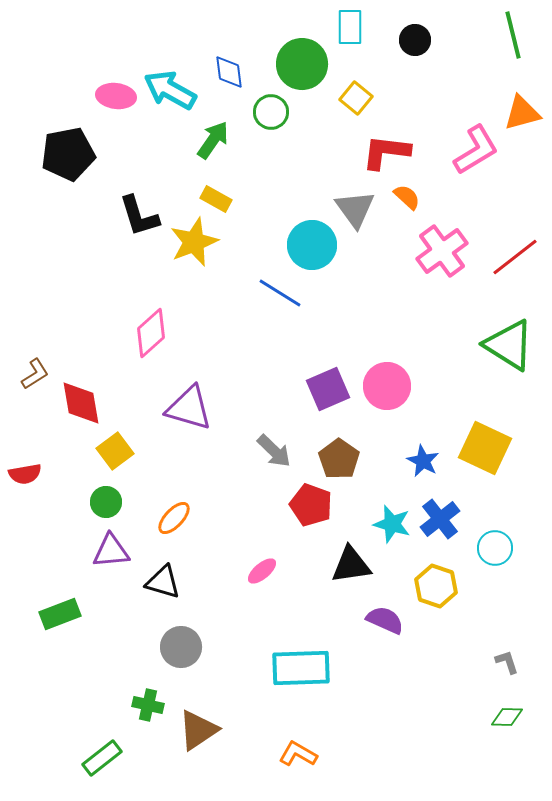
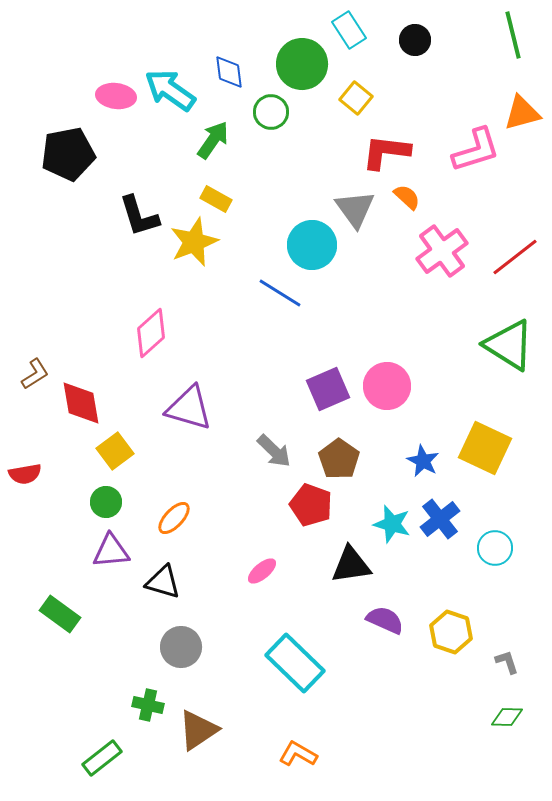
cyan rectangle at (350, 27): moved 1 px left, 3 px down; rotated 33 degrees counterclockwise
cyan arrow at (170, 90): rotated 6 degrees clockwise
pink L-shape at (476, 150): rotated 14 degrees clockwise
yellow hexagon at (436, 586): moved 15 px right, 46 px down
green rectangle at (60, 614): rotated 57 degrees clockwise
cyan rectangle at (301, 668): moved 6 px left, 5 px up; rotated 46 degrees clockwise
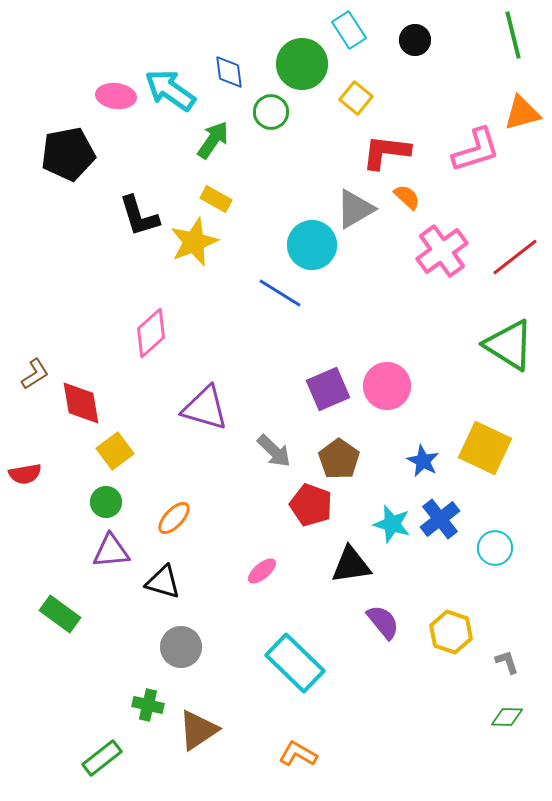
gray triangle at (355, 209): rotated 36 degrees clockwise
purple triangle at (189, 408): moved 16 px right
purple semicircle at (385, 620): moved 2 px left, 2 px down; rotated 27 degrees clockwise
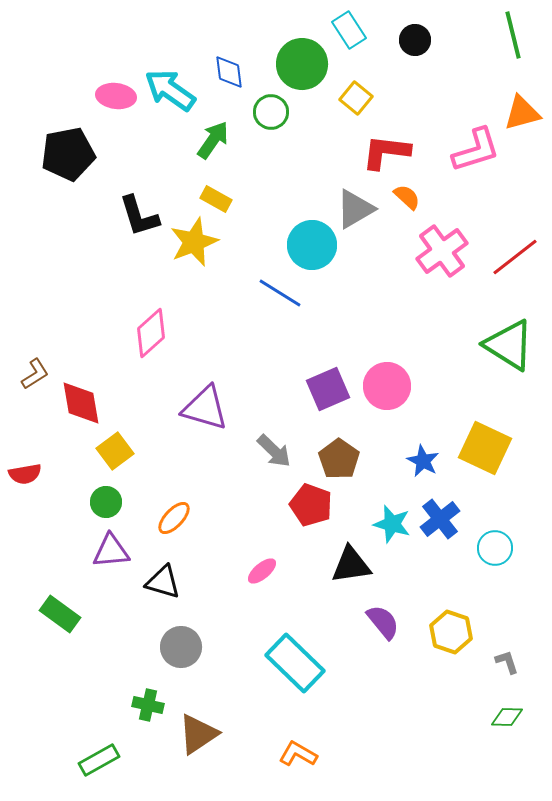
brown triangle at (198, 730): moved 4 px down
green rectangle at (102, 758): moved 3 px left, 2 px down; rotated 9 degrees clockwise
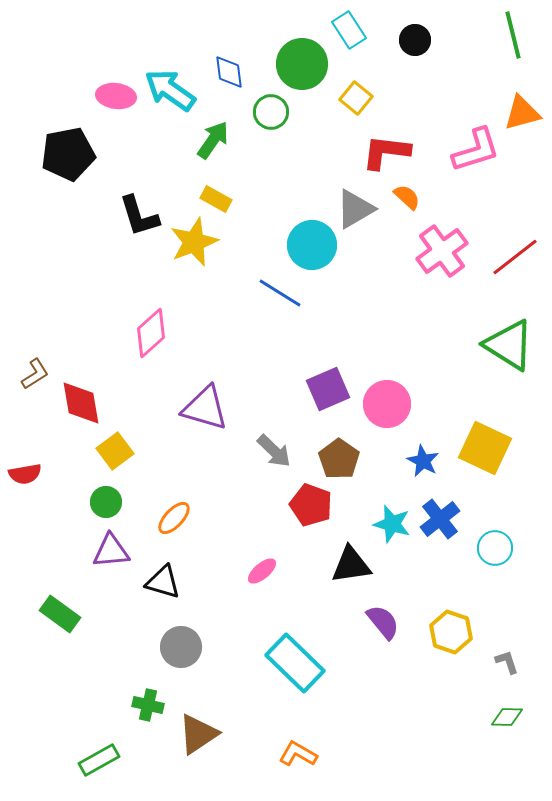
pink circle at (387, 386): moved 18 px down
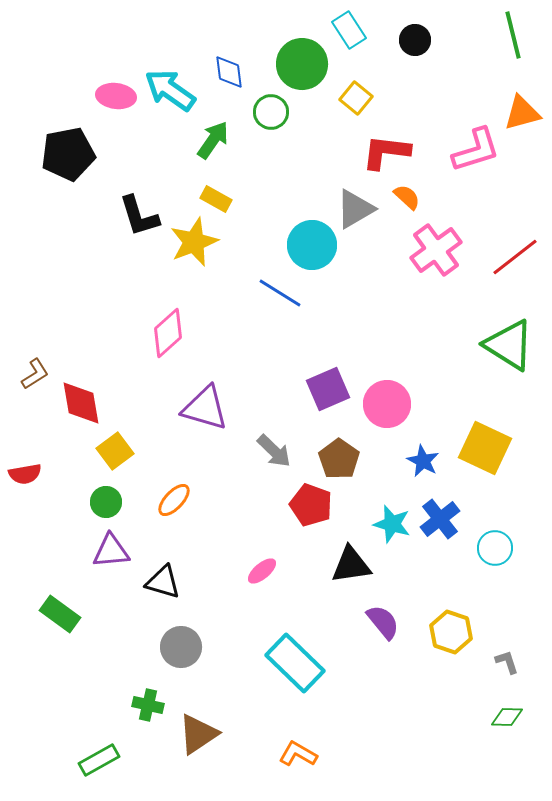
pink cross at (442, 251): moved 6 px left, 1 px up
pink diamond at (151, 333): moved 17 px right
orange ellipse at (174, 518): moved 18 px up
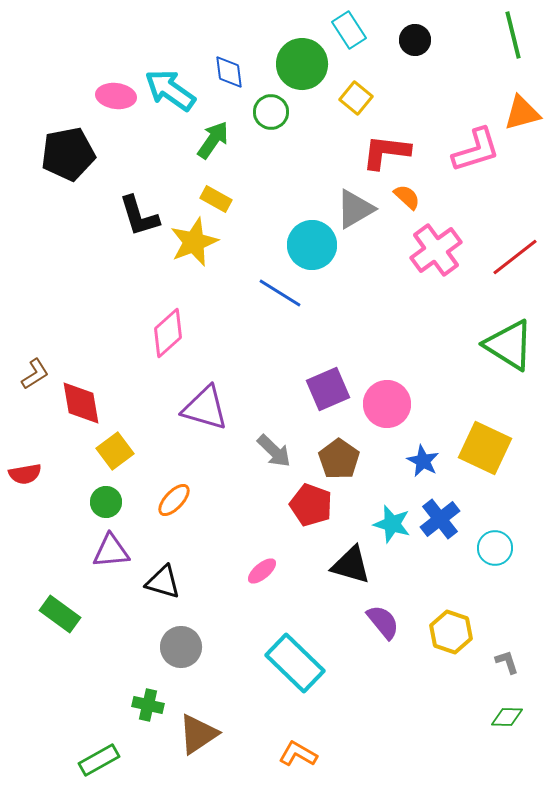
black triangle at (351, 565): rotated 24 degrees clockwise
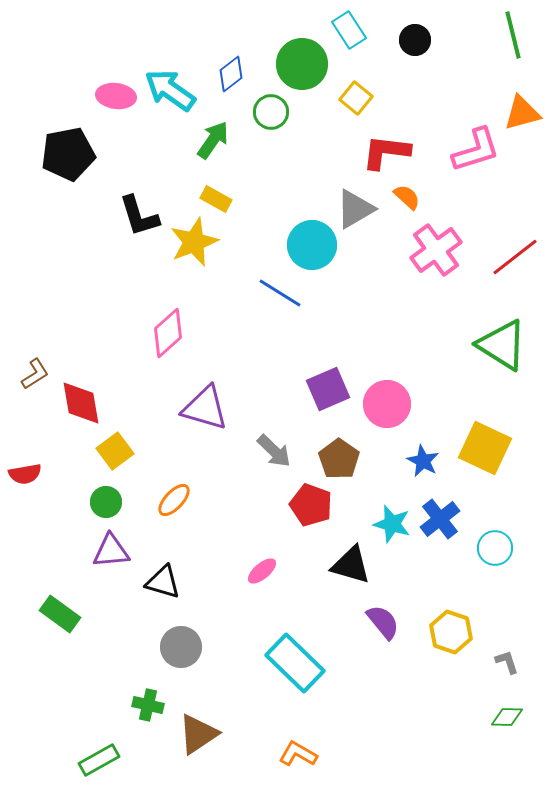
blue diamond at (229, 72): moved 2 px right, 2 px down; rotated 60 degrees clockwise
green triangle at (509, 345): moved 7 px left
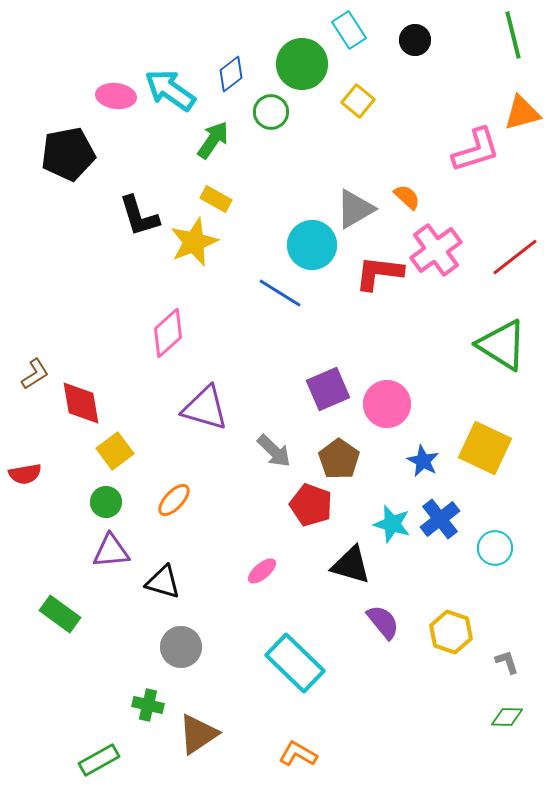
yellow square at (356, 98): moved 2 px right, 3 px down
red L-shape at (386, 152): moved 7 px left, 121 px down
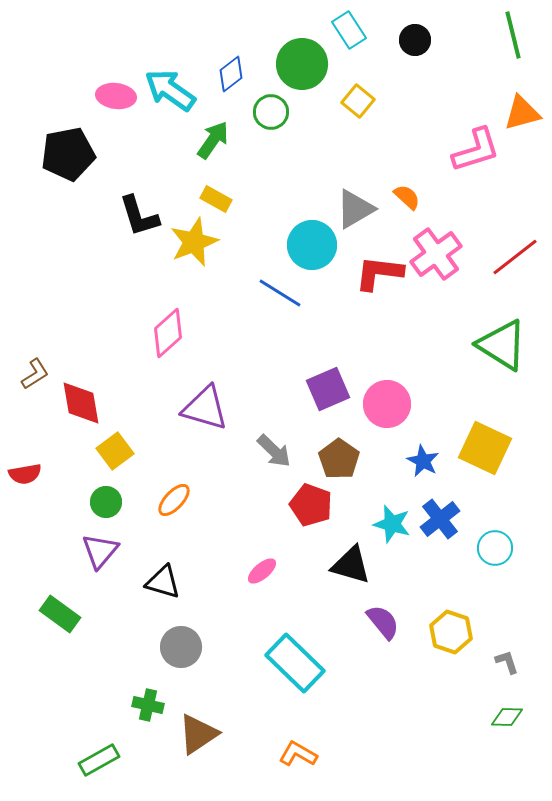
pink cross at (436, 250): moved 4 px down
purple triangle at (111, 551): moved 11 px left; rotated 45 degrees counterclockwise
